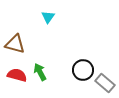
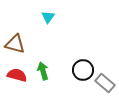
green arrow: moved 3 px right, 1 px up; rotated 12 degrees clockwise
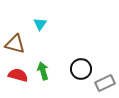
cyan triangle: moved 8 px left, 7 px down
black circle: moved 2 px left, 1 px up
red semicircle: moved 1 px right
gray rectangle: rotated 66 degrees counterclockwise
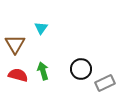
cyan triangle: moved 1 px right, 4 px down
brown triangle: rotated 45 degrees clockwise
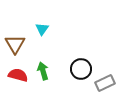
cyan triangle: moved 1 px right, 1 px down
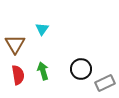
red semicircle: rotated 66 degrees clockwise
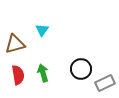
cyan triangle: moved 1 px down
brown triangle: rotated 45 degrees clockwise
green arrow: moved 2 px down
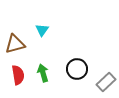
black circle: moved 4 px left
gray rectangle: moved 1 px right, 1 px up; rotated 18 degrees counterclockwise
